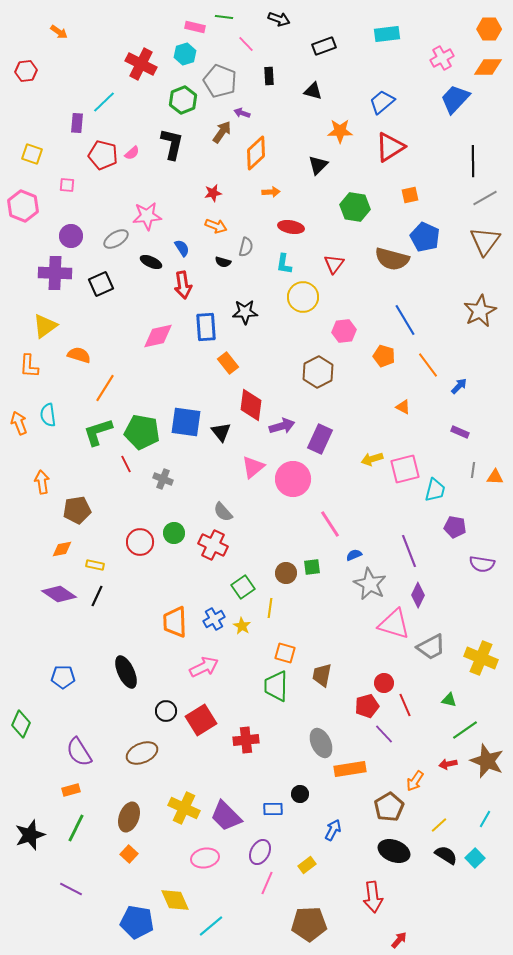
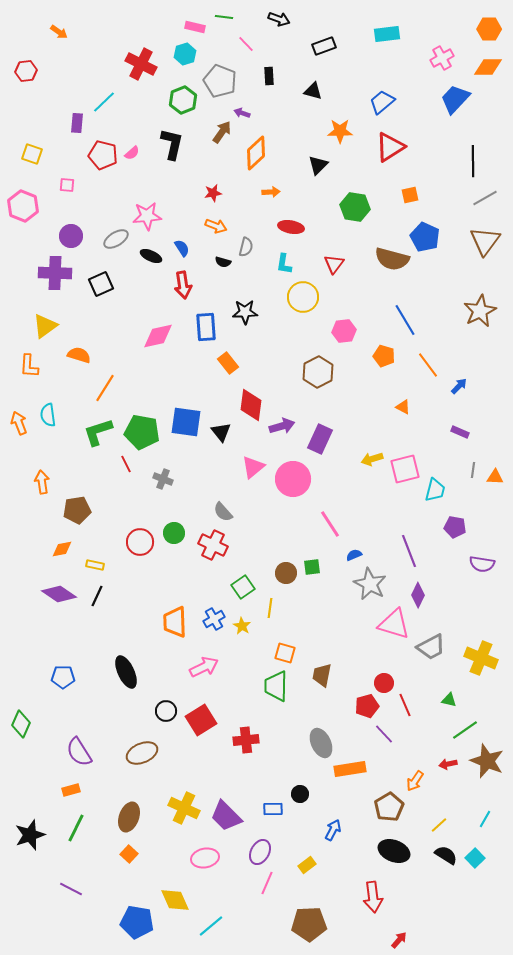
black ellipse at (151, 262): moved 6 px up
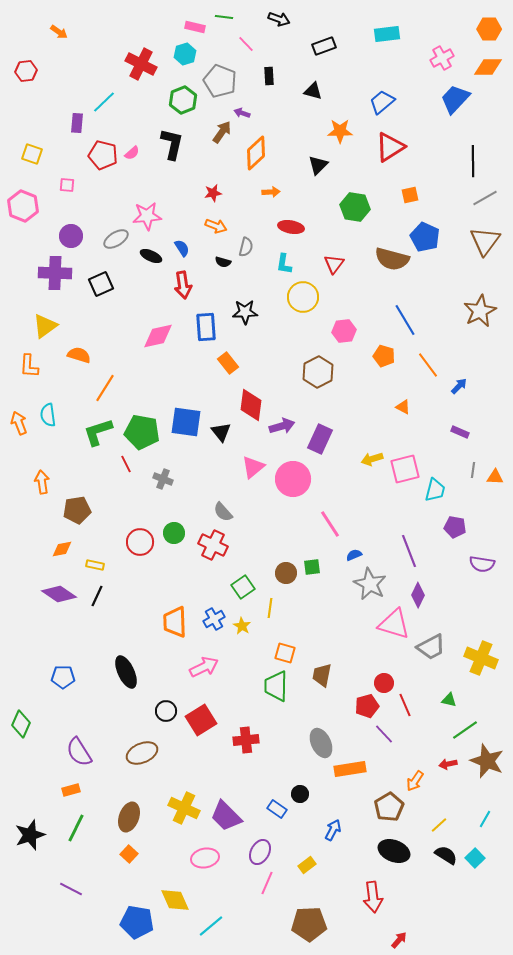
blue rectangle at (273, 809): moved 4 px right; rotated 36 degrees clockwise
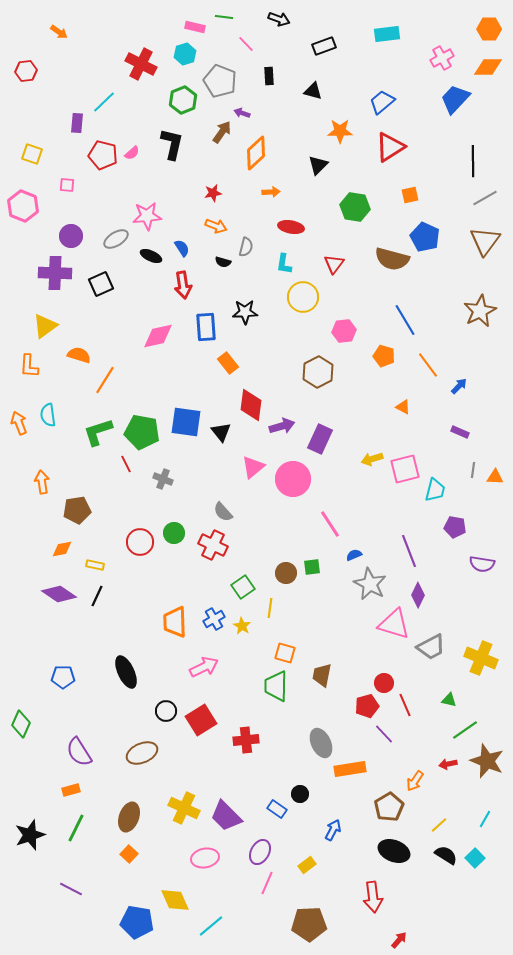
orange line at (105, 388): moved 8 px up
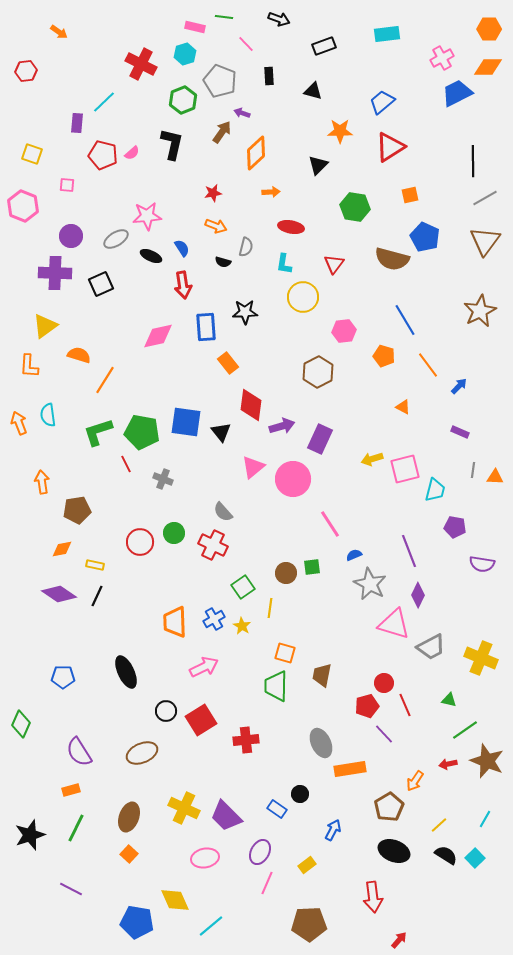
blue trapezoid at (455, 99): moved 2 px right, 6 px up; rotated 20 degrees clockwise
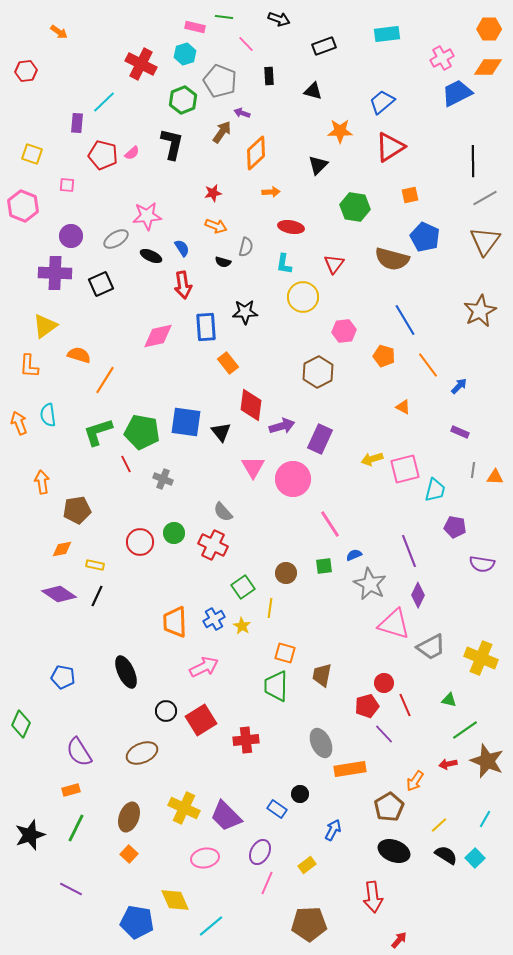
pink triangle at (253, 467): rotated 20 degrees counterclockwise
green square at (312, 567): moved 12 px right, 1 px up
blue pentagon at (63, 677): rotated 10 degrees clockwise
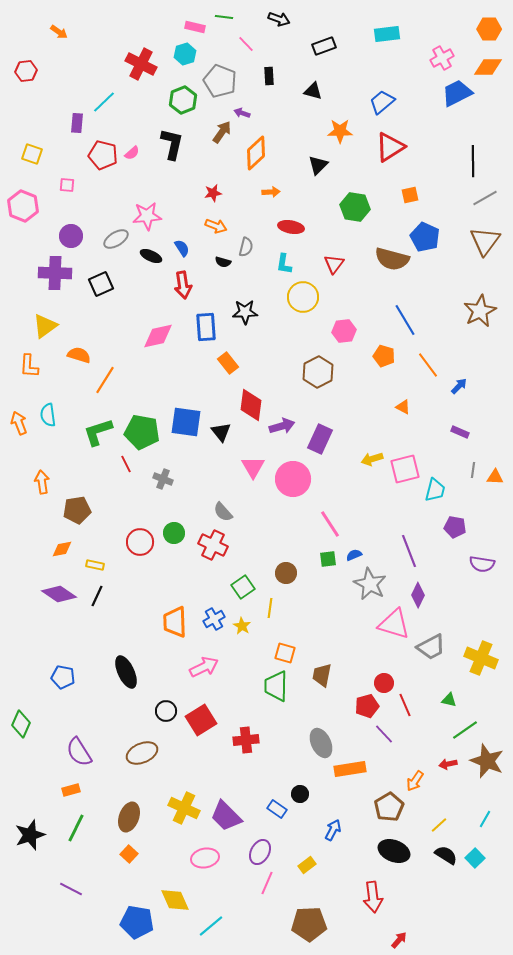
green square at (324, 566): moved 4 px right, 7 px up
